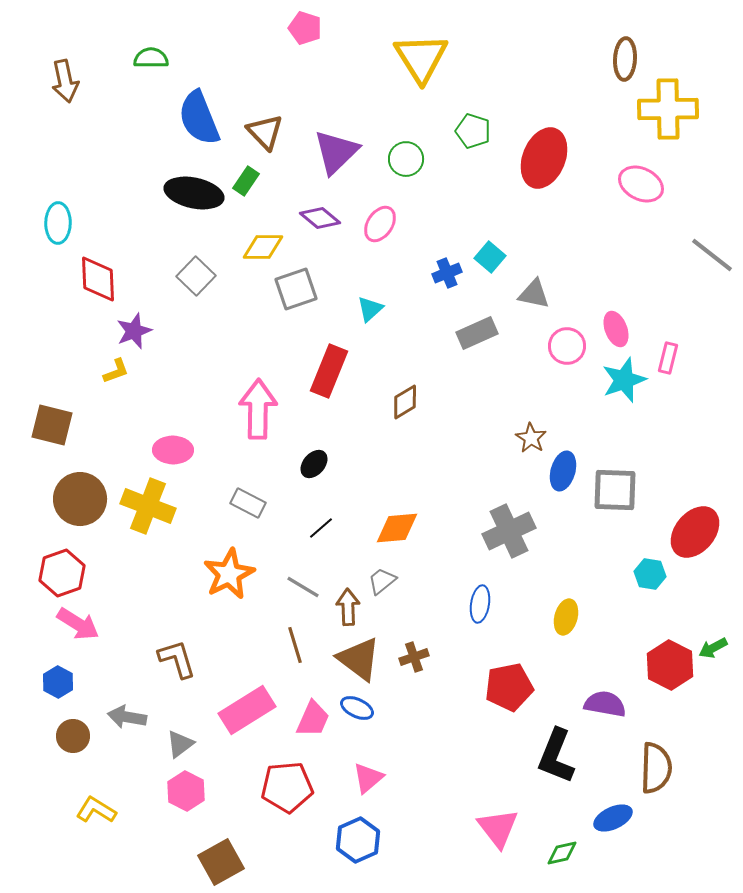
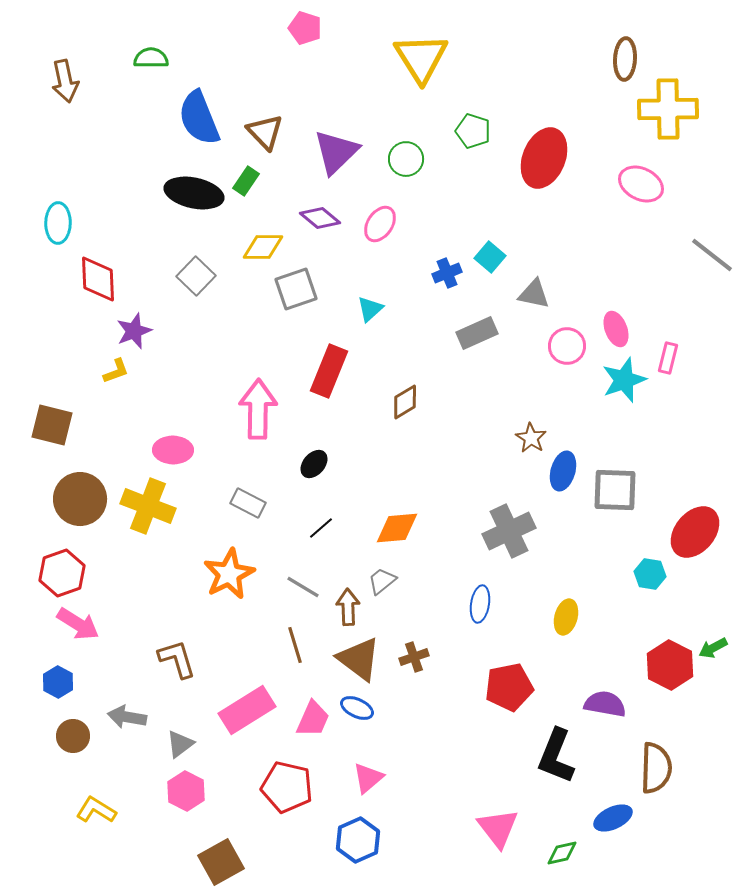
red pentagon at (287, 787): rotated 18 degrees clockwise
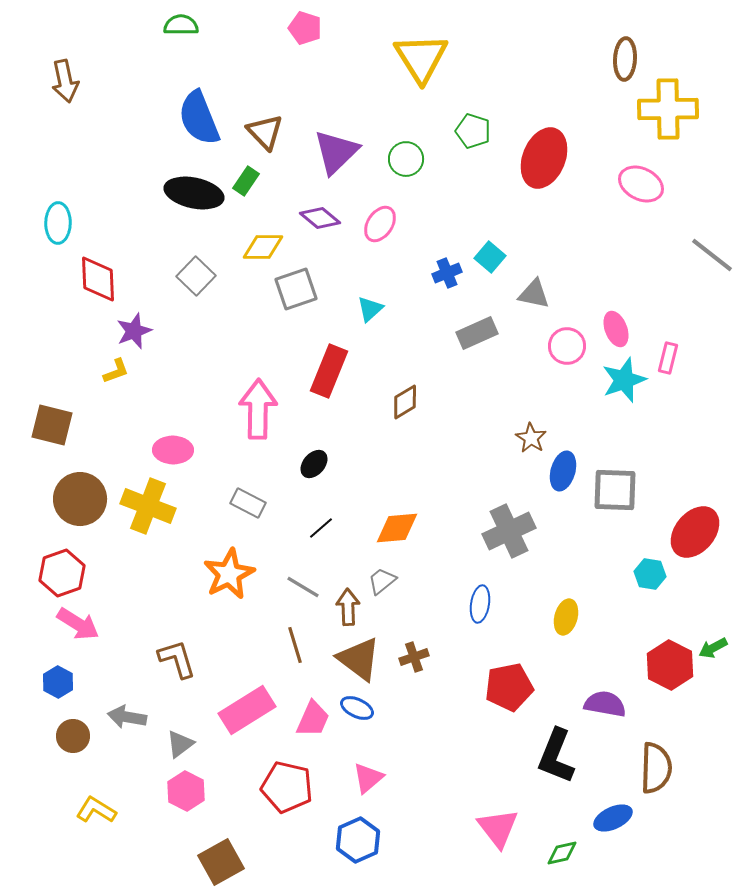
green semicircle at (151, 58): moved 30 px right, 33 px up
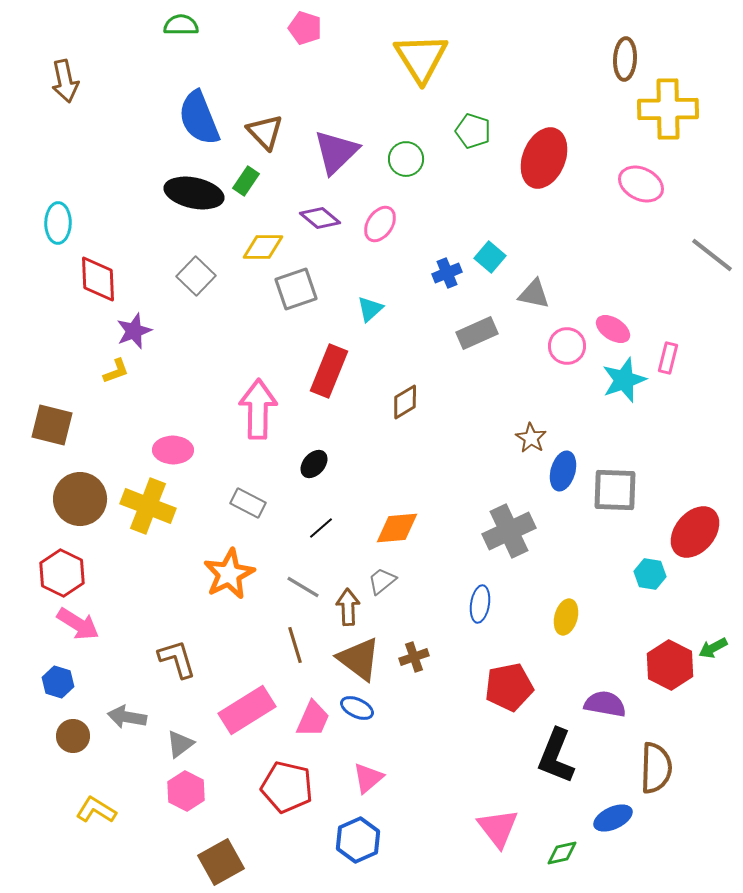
pink ellipse at (616, 329): moved 3 px left; rotated 36 degrees counterclockwise
red hexagon at (62, 573): rotated 15 degrees counterclockwise
blue hexagon at (58, 682): rotated 12 degrees counterclockwise
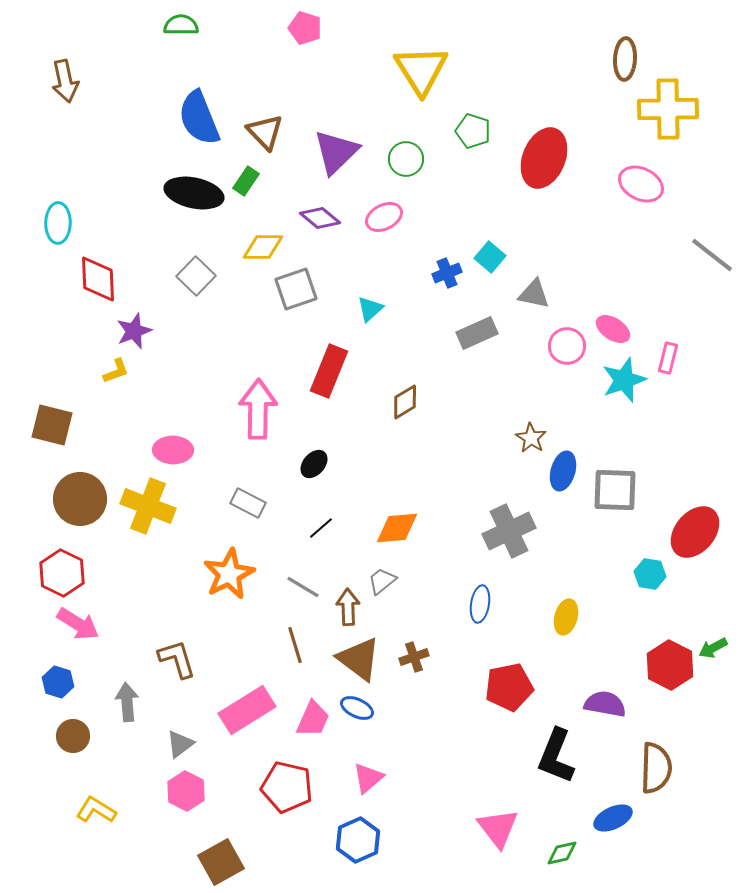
yellow triangle at (421, 58): moved 12 px down
pink ellipse at (380, 224): moved 4 px right, 7 px up; rotated 30 degrees clockwise
gray arrow at (127, 717): moved 15 px up; rotated 75 degrees clockwise
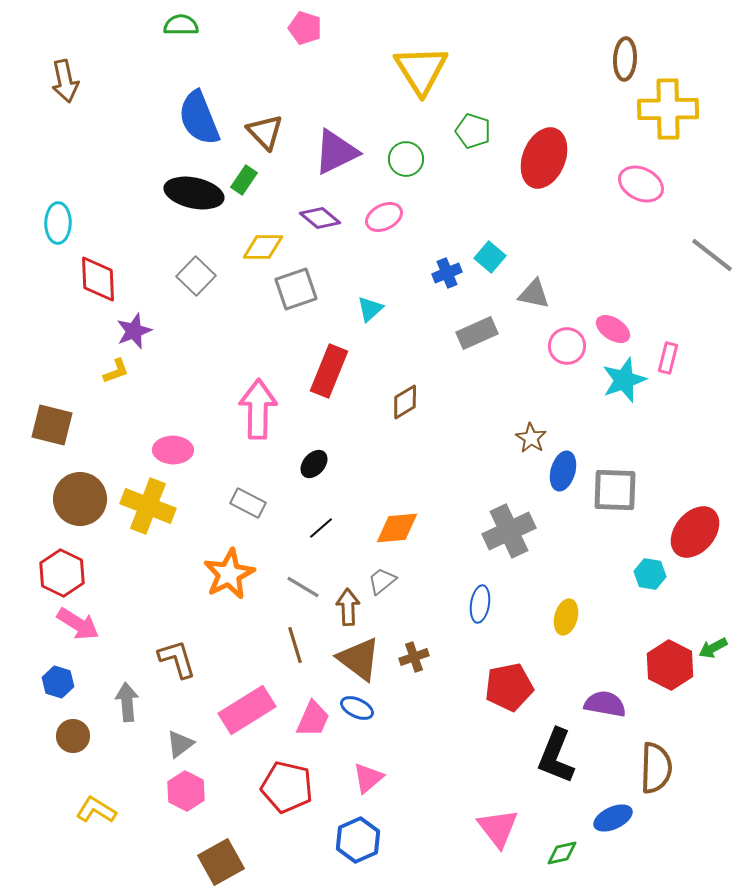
purple triangle at (336, 152): rotated 18 degrees clockwise
green rectangle at (246, 181): moved 2 px left, 1 px up
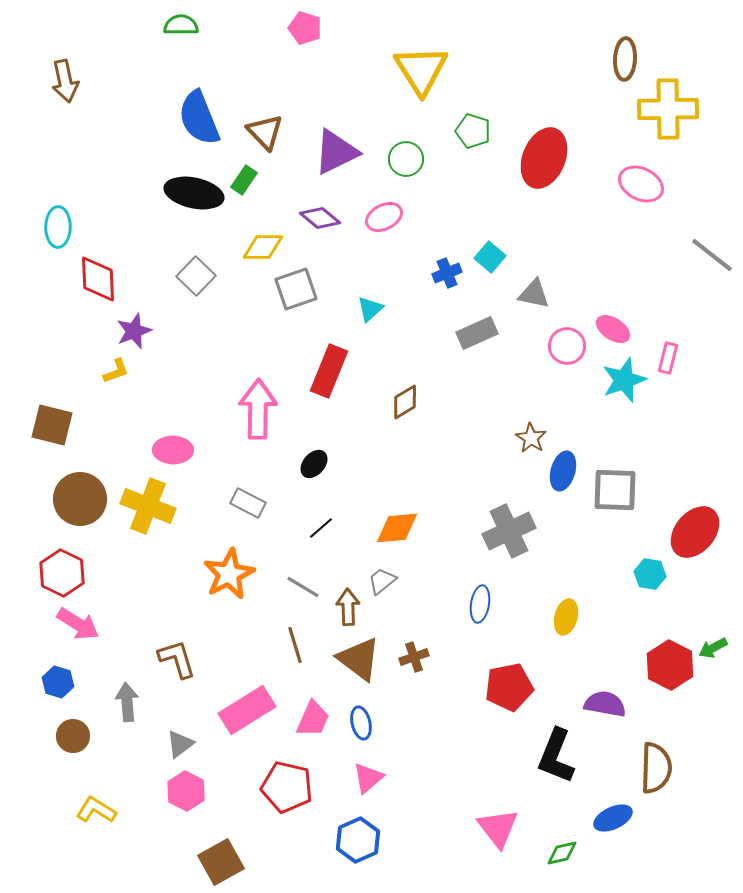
cyan ellipse at (58, 223): moved 4 px down
blue ellipse at (357, 708): moved 4 px right, 15 px down; rotated 52 degrees clockwise
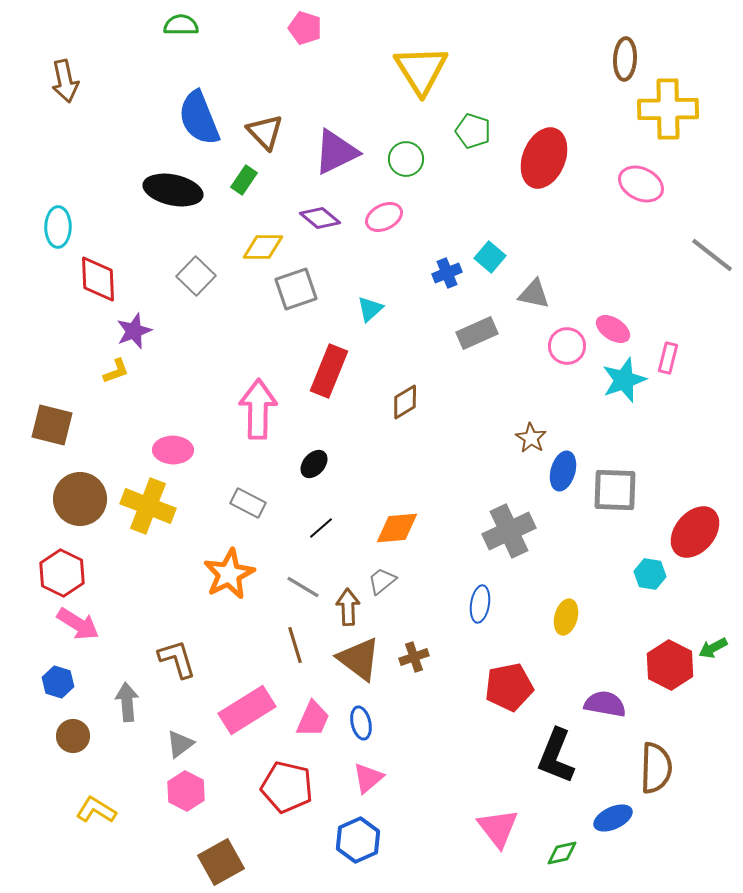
black ellipse at (194, 193): moved 21 px left, 3 px up
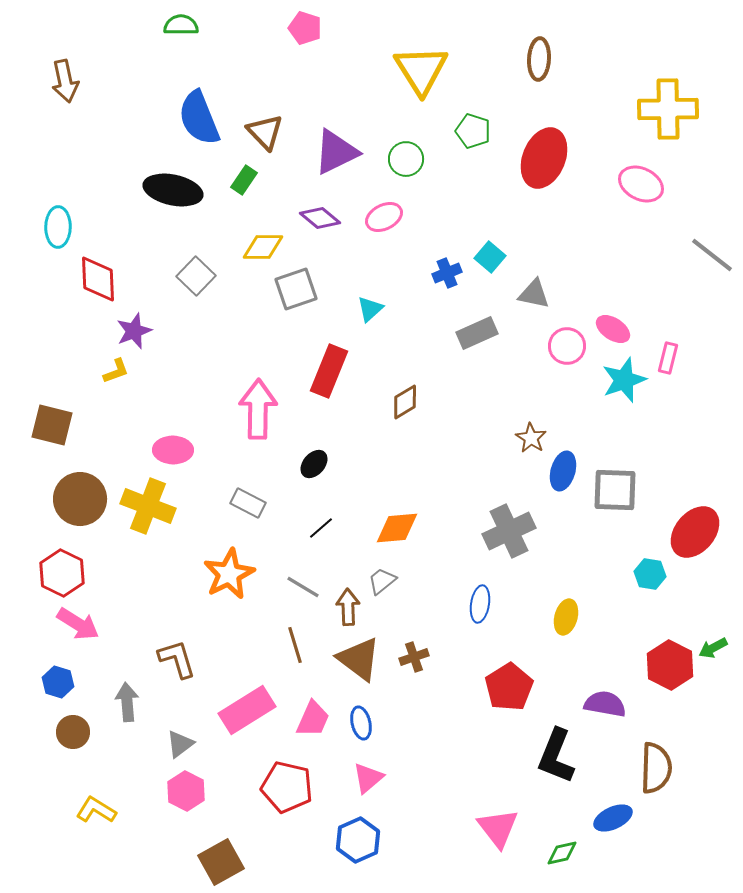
brown ellipse at (625, 59): moved 86 px left
red pentagon at (509, 687): rotated 21 degrees counterclockwise
brown circle at (73, 736): moved 4 px up
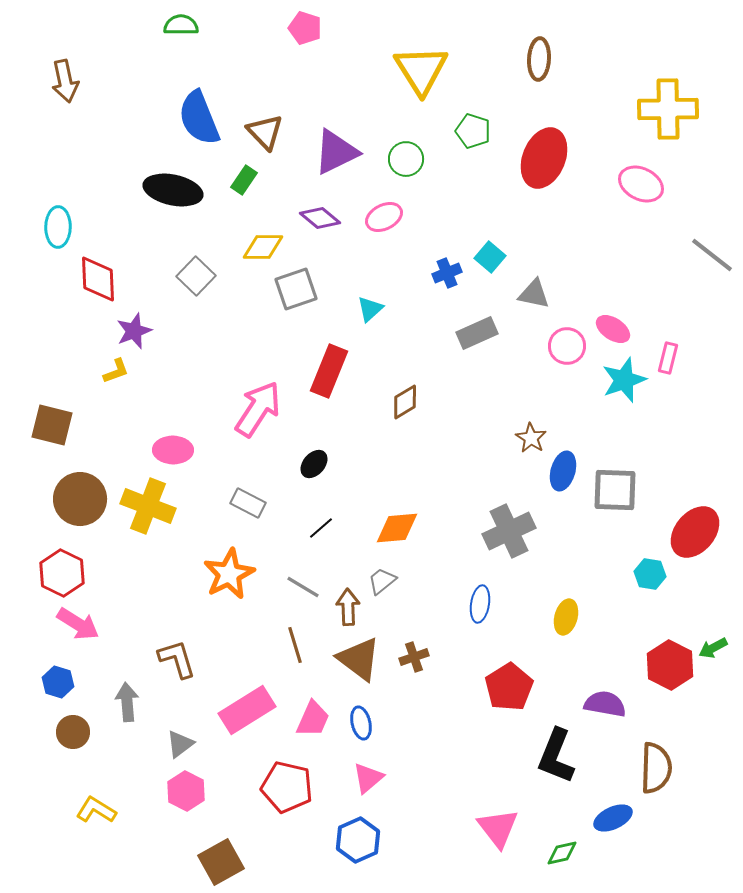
pink arrow at (258, 409): rotated 32 degrees clockwise
